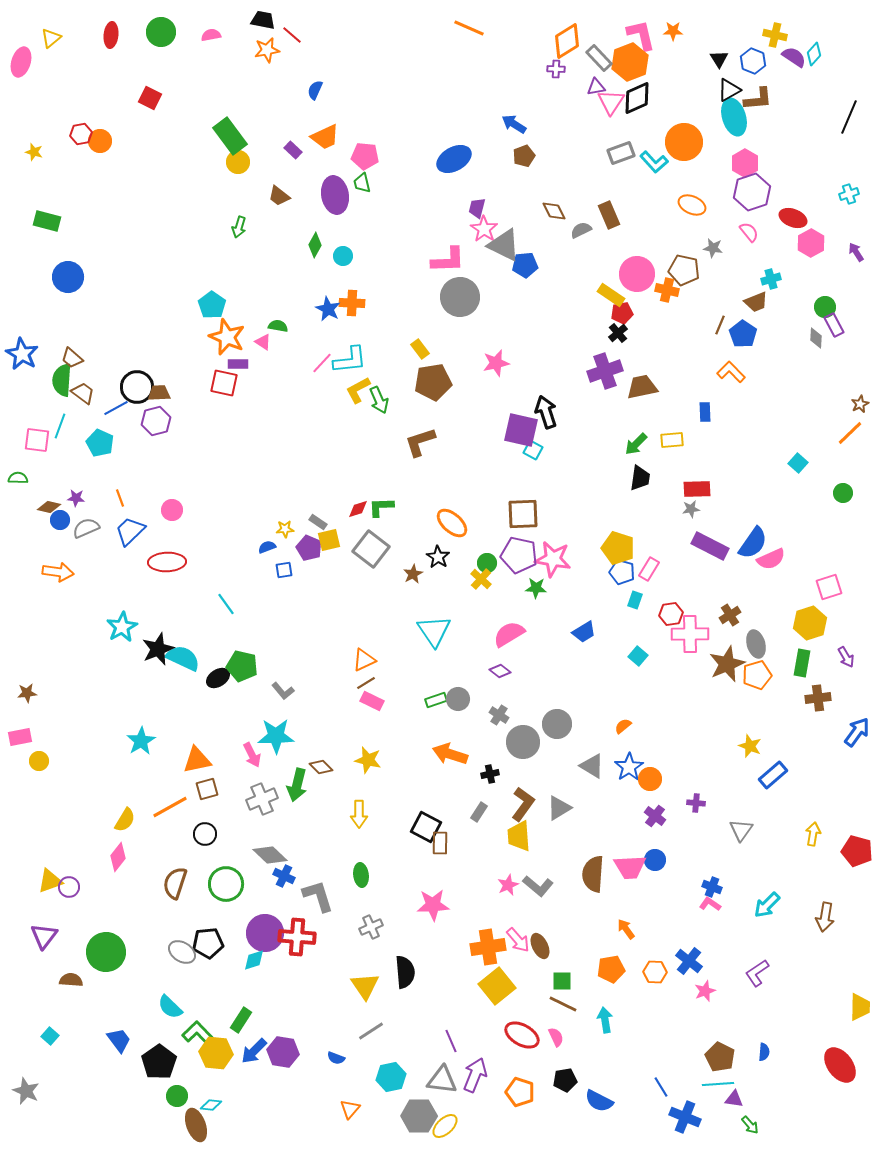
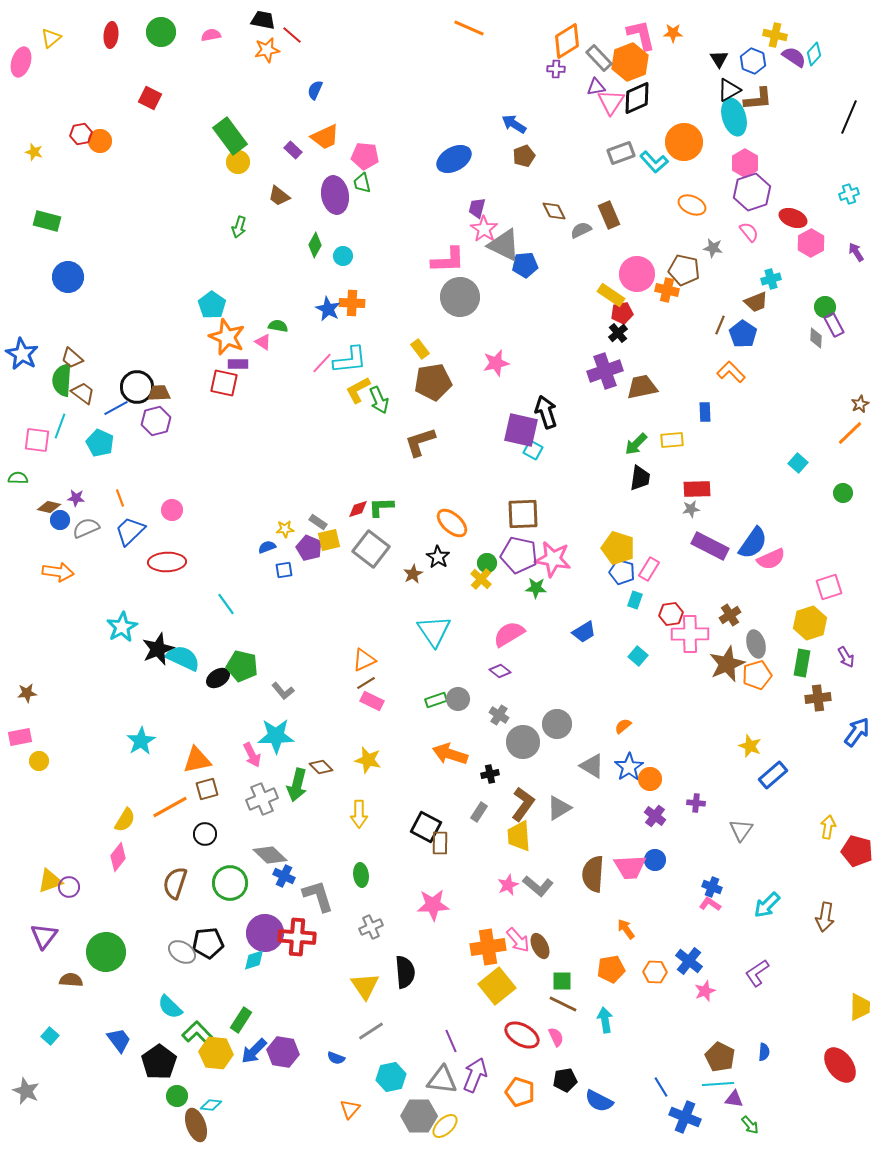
orange star at (673, 31): moved 2 px down
yellow arrow at (813, 834): moved 15 px right, 7 px up
green circle at (226, 884): moved 4 px right, 1 px up
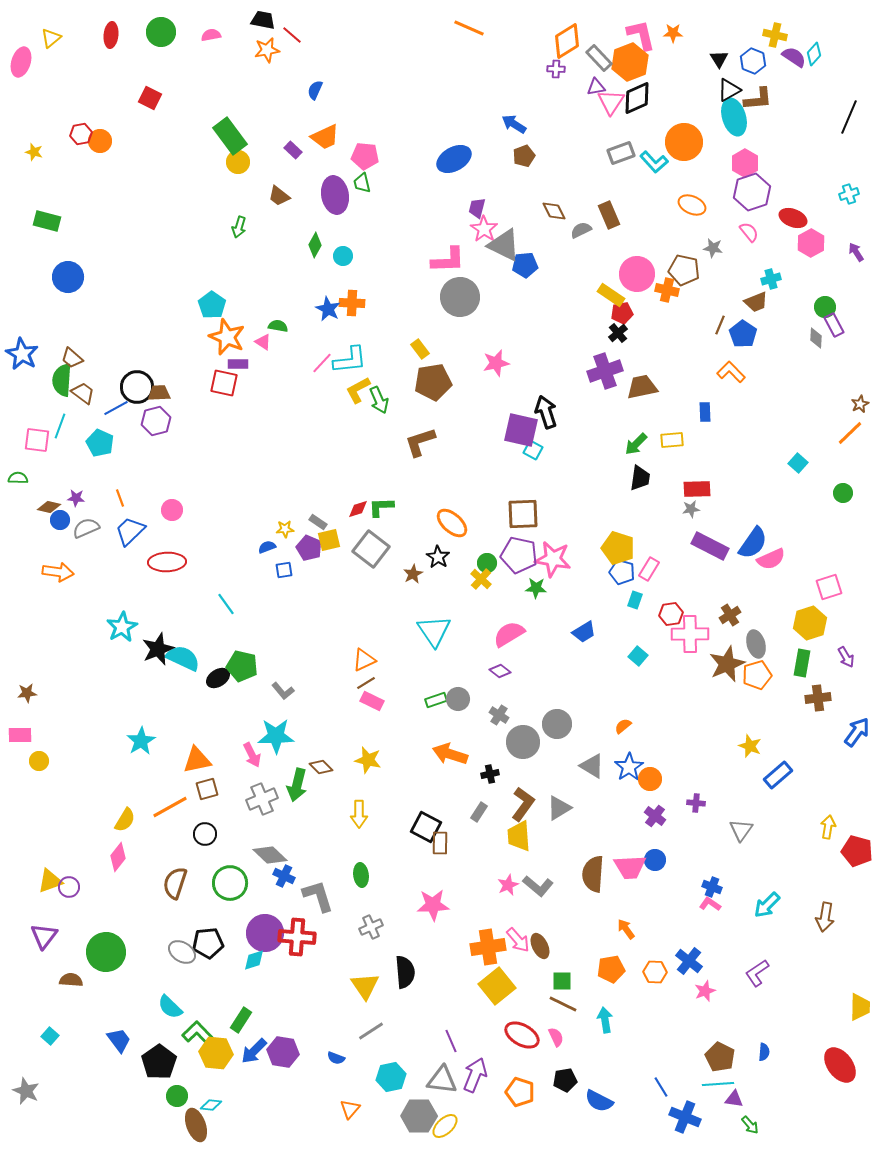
pink rectangle at (20, 737): moved 2 px up; rotated 10 degrees clockwise
blue rectangle at (773, 775): moved 5 px right
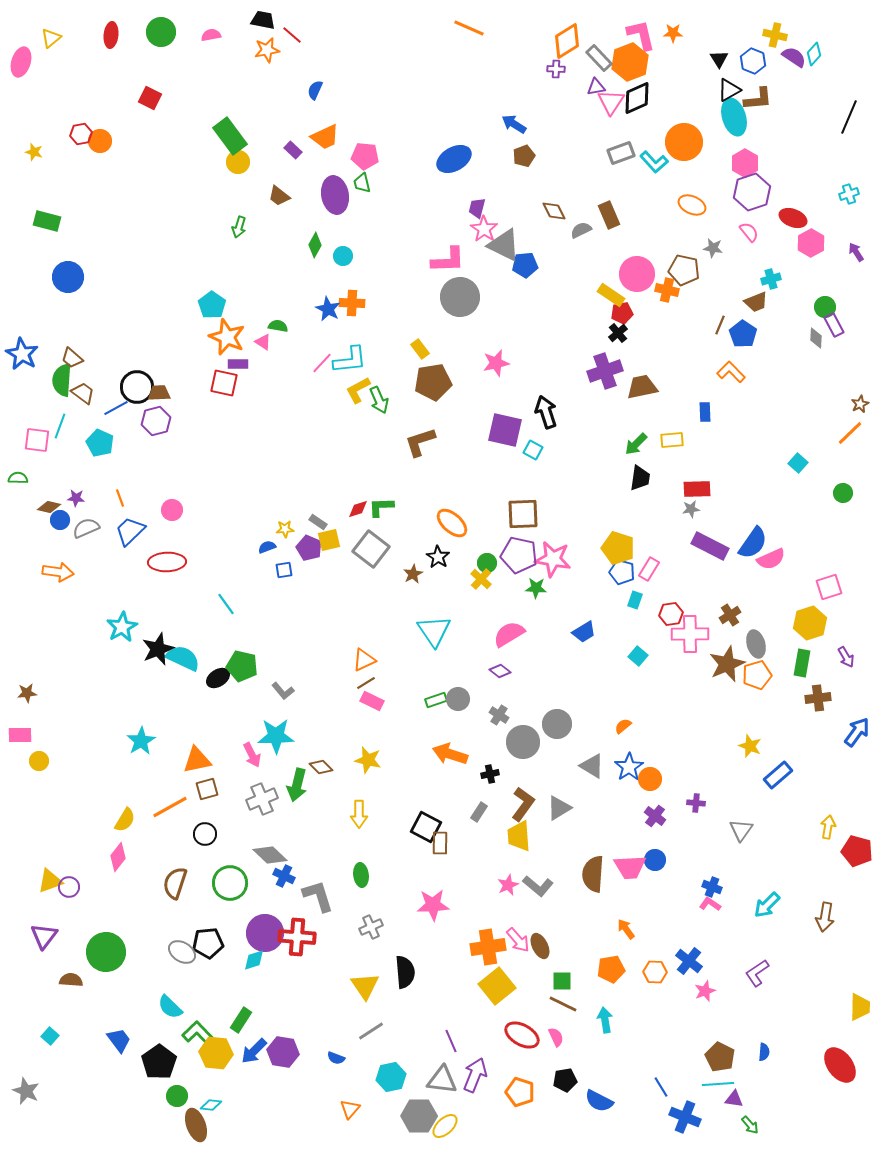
purple square at (521, 430): moved 16 px left
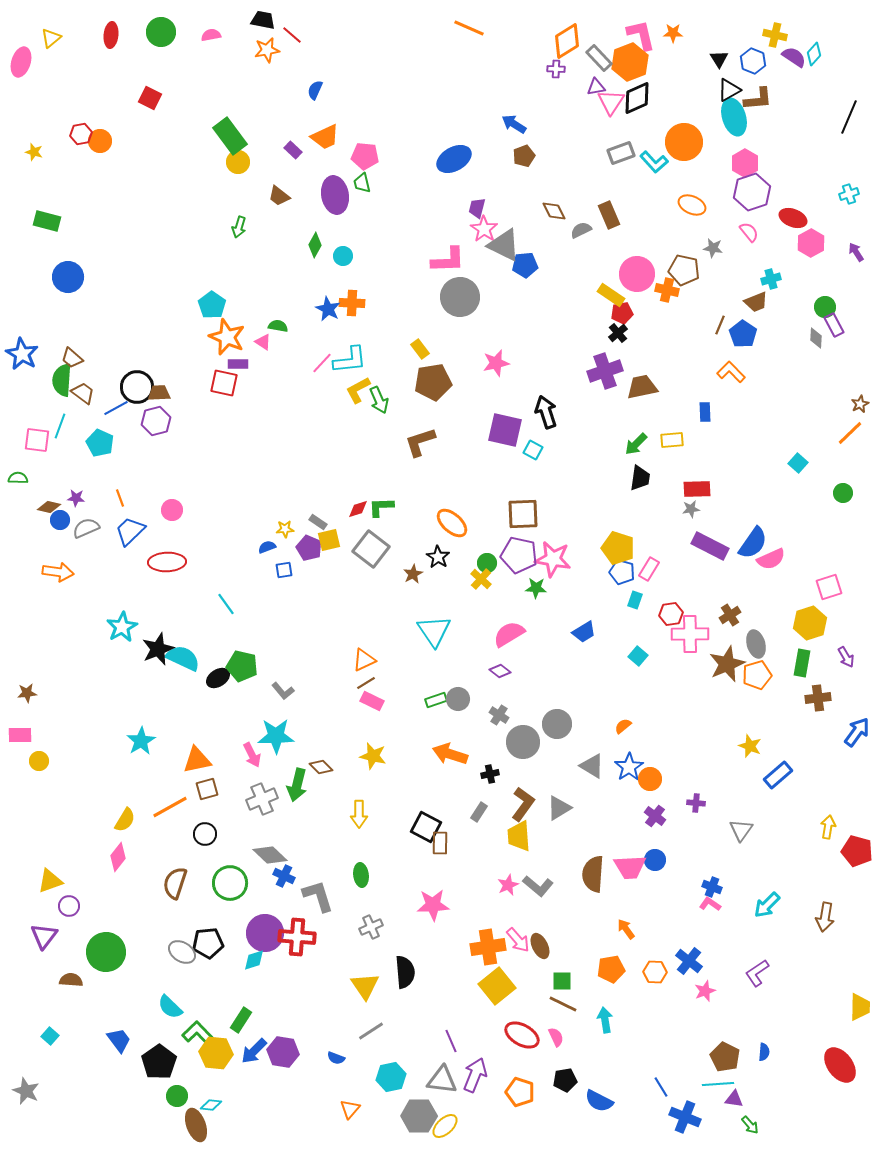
yellow star at (368, 760): moved 5 px right, 4 px up
purple circle at (69, 887): moved 19 px down
brown pentagon at (720, 1057): moved 5 px right
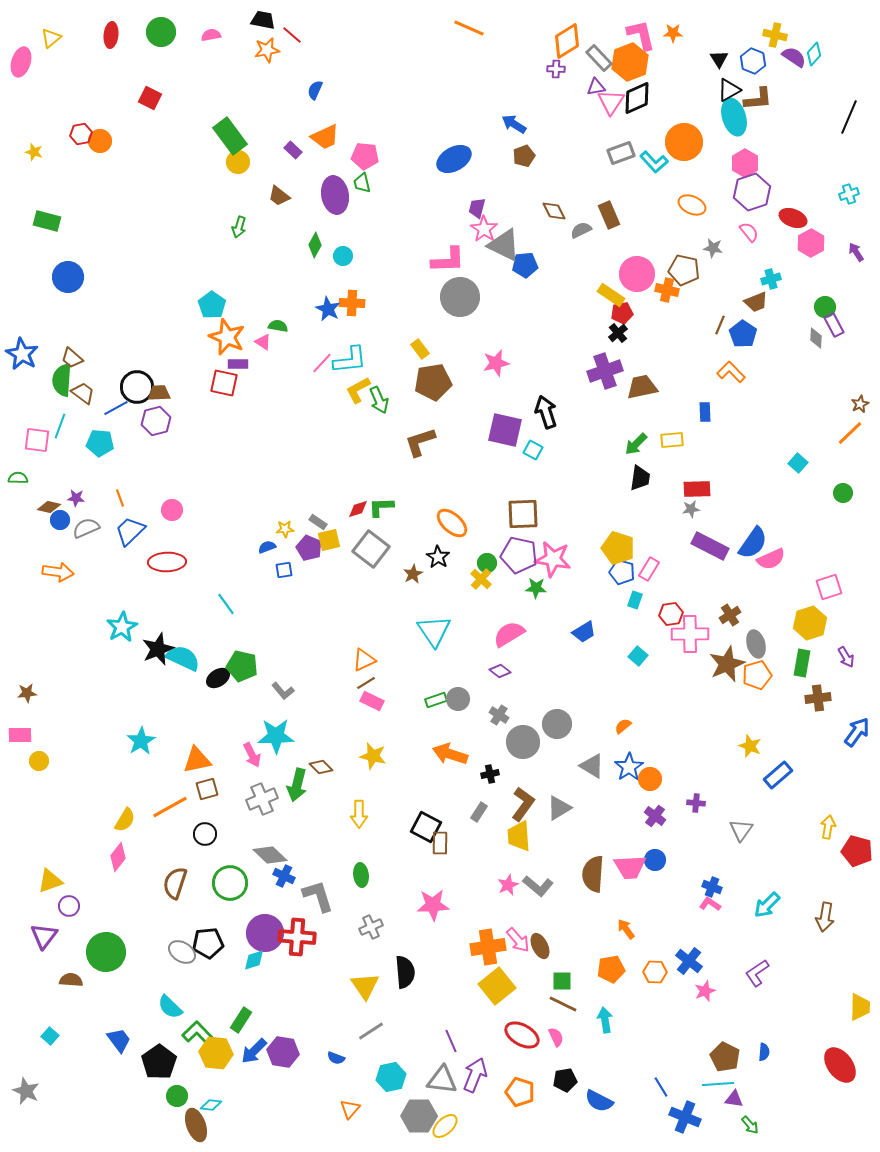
cyan pentagon at (100, 443): rotated 20 degrees counterclockwise
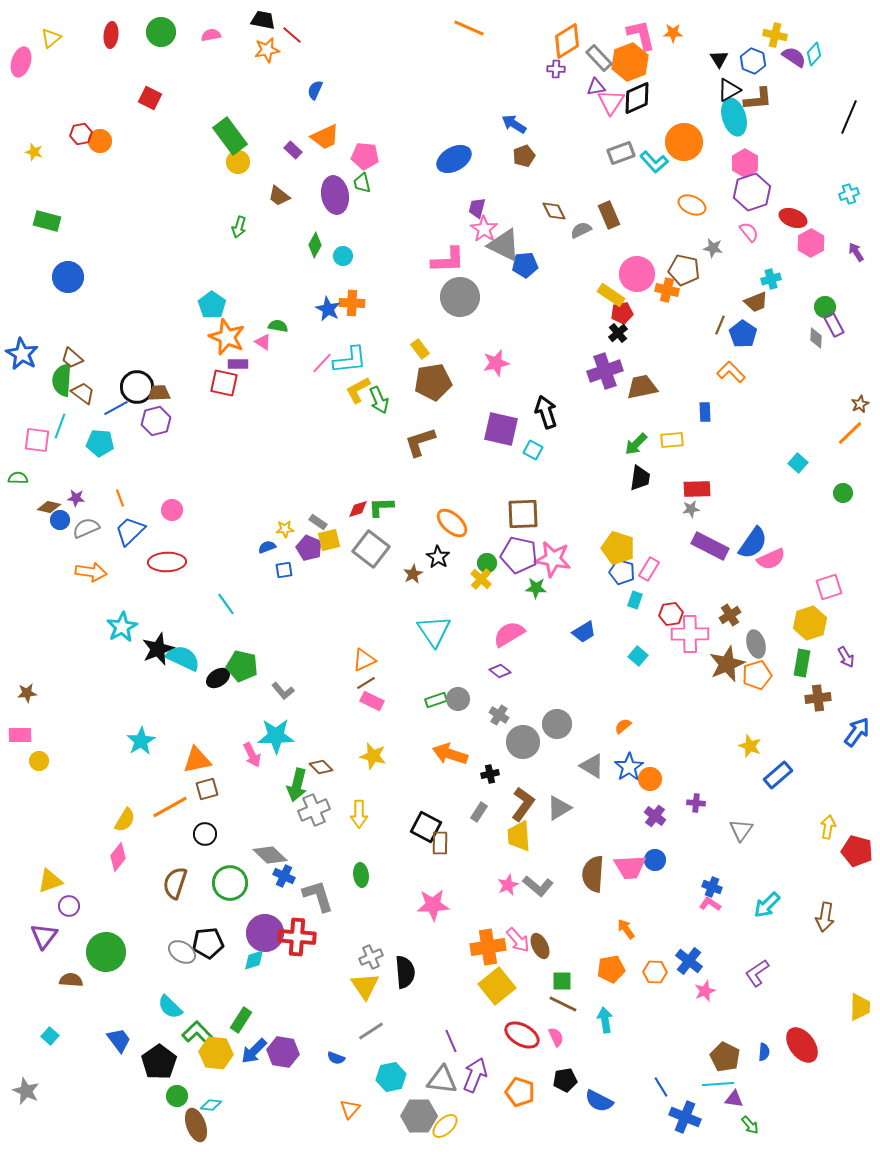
purple square at (505, 430): moved 4 px left, 1 px up
orange arrow at (58, 572): moved 33 px right
gray cross at (262, 799): moved 52 px right, 11 px down
gray cross at (371, 927): moved 30 px down
red ellipse at (840, 1065): moved 38 px left, 20 px up
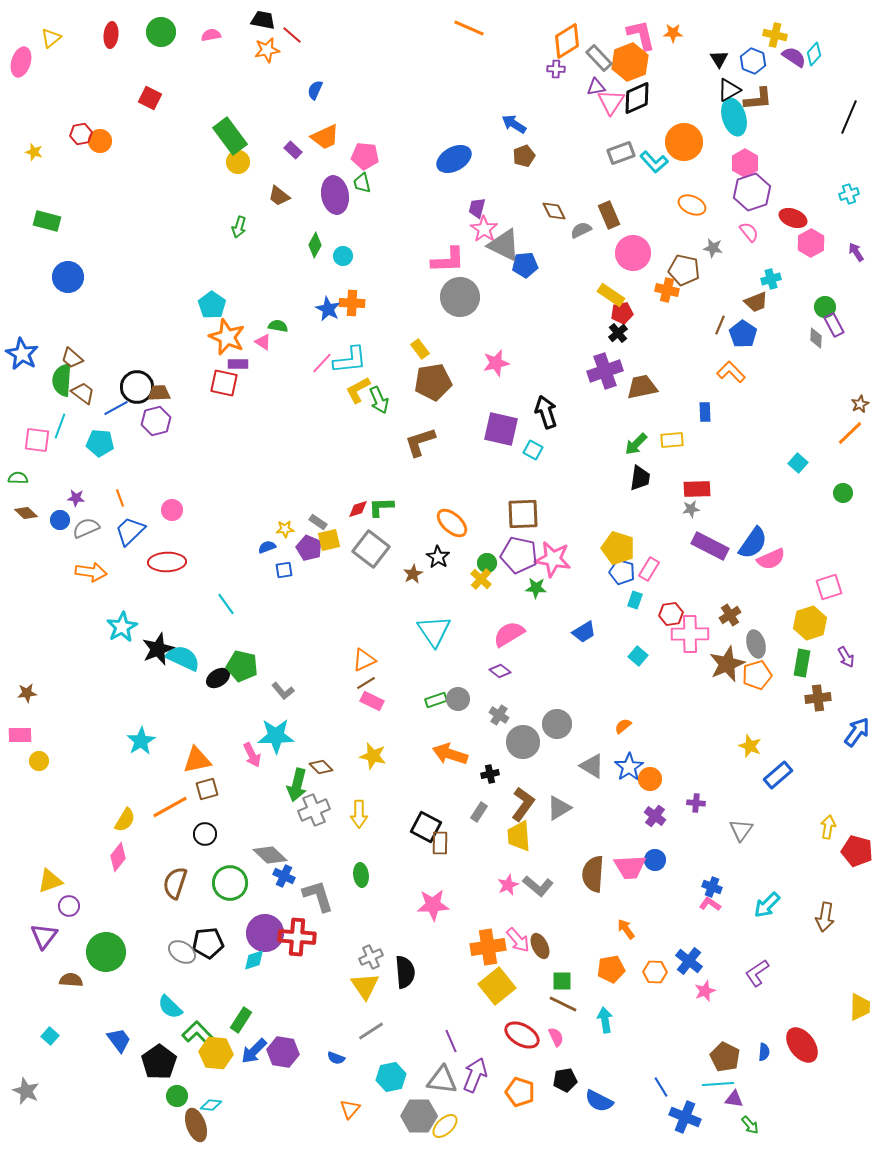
pink circle at (637, 274): moved 4 px left, 21 px up
brown diamond at (49, 507): moved 23 px left, 6 px down; rotated 30 degrees clockwise
